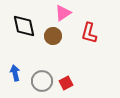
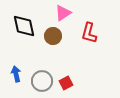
blue arrow: moved 1 px right, 1 px down
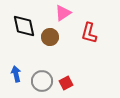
brown circle: moved 3 px left, 1 px down
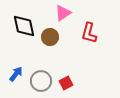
blue arrow: rotated 49 degrees clockwise
gray circle: moved 1 px left
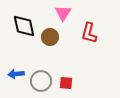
pink triangle: rotated 24 degrees counterclockwise
blue arrow: rotated 133 degrees counterclockwise
red square: rotated 32 degrees clockwise
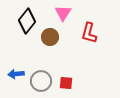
black diamond: moved 3 px right, 5 px up; rotated 50 degrees clockwise
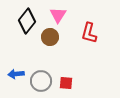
pink triangle: moved 5 px left, 2 px down
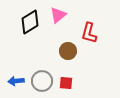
pink triangle: rotated 18 degrees clockwise
black diamond: moved 3 px right, 1 px down; rotated 20 degrees clockwise
brown circle: moved 18 px right, 14 px down
blue arrow: moved 7 px down
gray circle: moved 1 px right
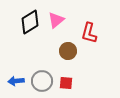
pink triangle: moved 2 px left, 5 px down
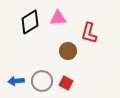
pink triangle: moved 2 px right, 2 px up; rotated 36 degrees clockwise
red square: rotated 24 degrees clockwise
